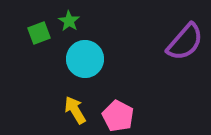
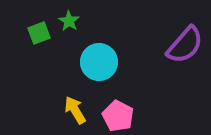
purple semicircle: moved 3 px down
cyan circle: moved 14 px right, 3 px down
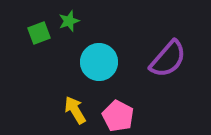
green star: rotated 20 degrees clockwise
purple semicircle: moved 17 px left, 14 px down
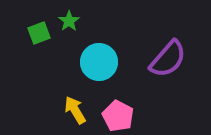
green star: rotated 15 degrees counterclockwise
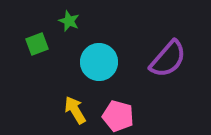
green star: rotated 15 degrees counterclockwise
green square: moved 2 px left, 11 px down
pink pentagon: rotated 12 degrees counterclockwise
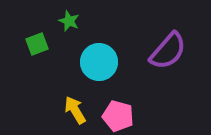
purple semicircle: moved 8 px up
